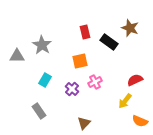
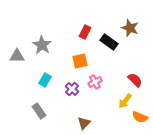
red rectangle: rotated 40 degrees clockwise
red semicircle: rotated 70 degrees clockwise
orange semicircle: moved 4 px up
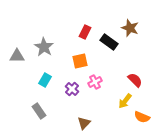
gray star: moved 2 px right, 2 px down
orange semicircle: moved 2 px right
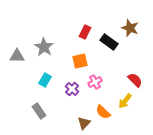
orange semicircle: moved 39 px left, 5 px up; rotated 21 degrees clockwise
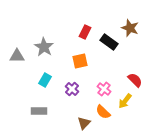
pink cross: moved 9 px right, 7 px down; rotated 24 degrees counterclockwise
gray rectangle: rotated 56 degrees counterclockwise
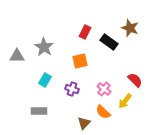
purple cross: rotated 24 degrees counterclockwise
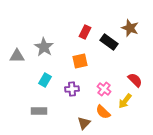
purple cross: rotated 24 degrees counterclockwise
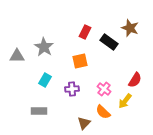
red semicircle: rotated 77 degrees clockwise
